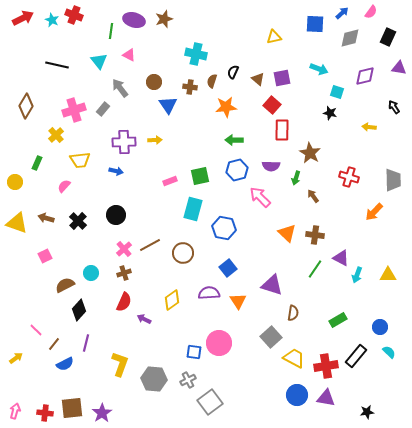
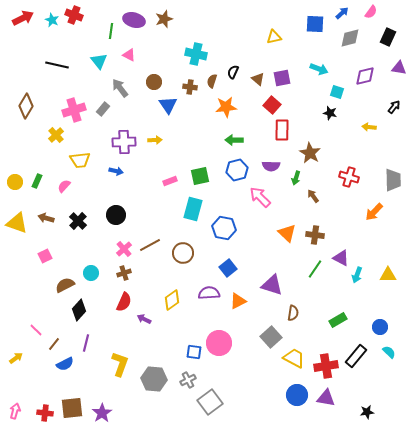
black arrow at (394, 107): rotated 72 degrees clockwise
green rectangle at (37, 163): moved 18 px down
orange triangle at (238, 301): rotated 36 degrees clockwise
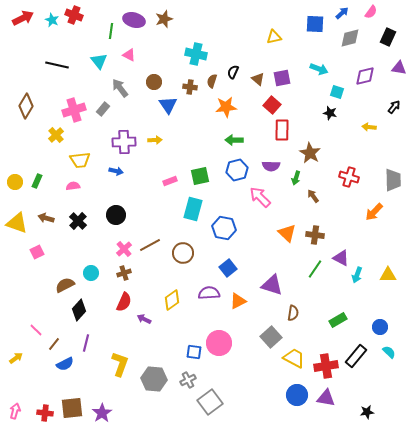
pink semicircle at (64, 186): moved 9 px right; rotated 40 degrees clockwise
pink square at (45, 256): moved 8 px left, 4 px up
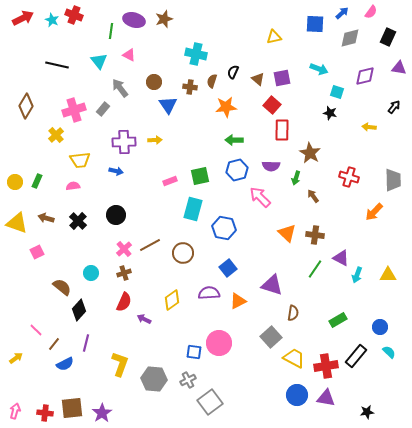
brown semicircle at (65, 285): moved 3 px left, 2 px down; rotated 66 degrees clockwise
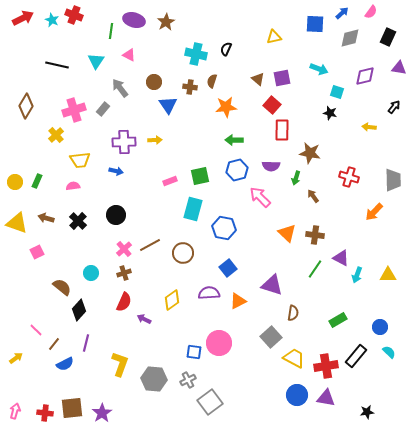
brown star at (164, 19): moved 2 px right, 3 px down; rotated 12 degrees counterclockwise
cyan triangle at (99, 61): moved 3 px left; rotated 12 degrees clockwise
black semicircle at (233, 72): moved 7 px left, 23 px up
brown star at (310, 153): rotated 20 degrees counterclockwise
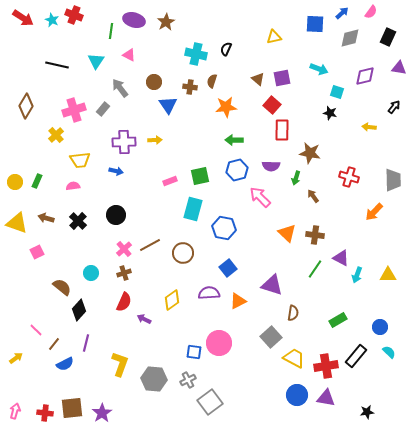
red arrow at (23, 18): rotated 60 degrees clockwise
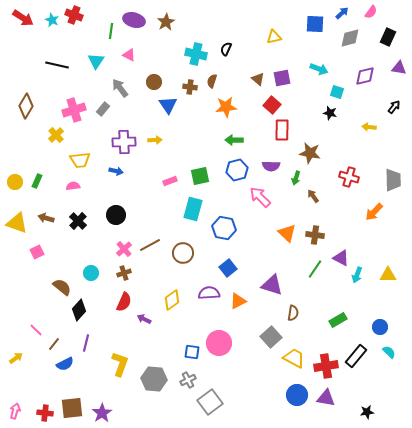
blue square at (194, 352): moved 2 px left
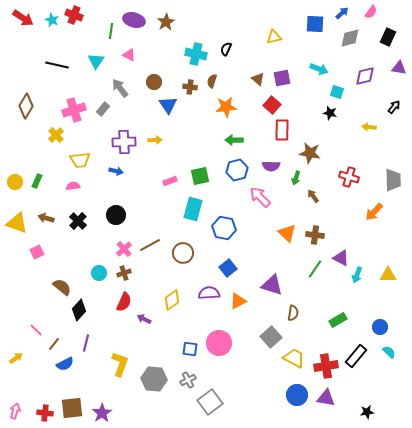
cyan circle at (91, 273): moved 8 px right
blue square at (192, 352): moved 2 px left, 3 px up
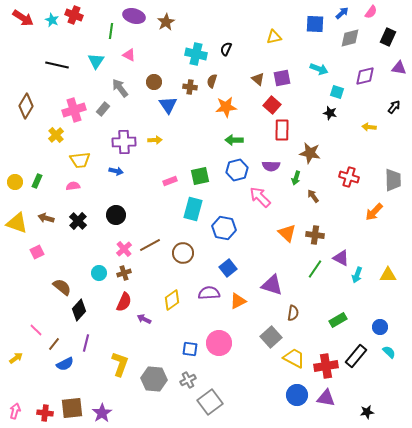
purple ellipse at (134, 20): moved 4 px up
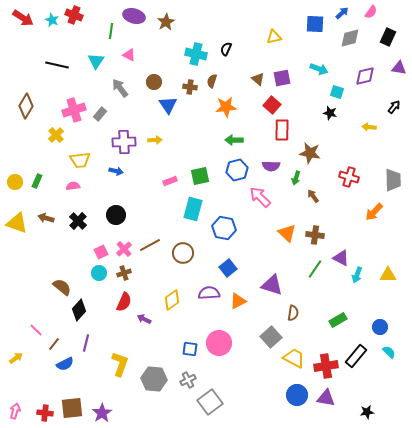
gray rectangle at (103, 109): moved 3 px left, 5 px down
pink square at (37, 252): moved 64 px right
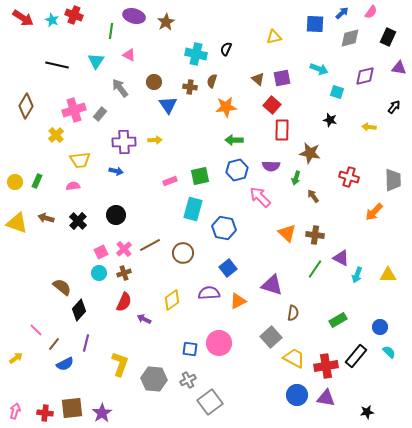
black star at (330, 113): moved 7 px down
